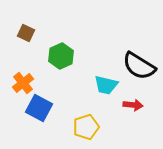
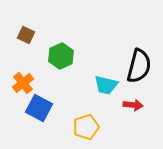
brown square: moved 2 px down
black semicircle: rotated 108 degrees counterclockwise
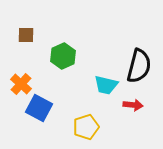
brown square: rotated 24 degrees counterclockwise
green hexagon: moved 2 px right
orange cross: moved 2 px left, 1 px down; rotated 10 degrees counterclockwise
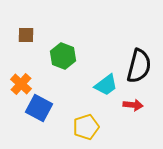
green hexagon: rotated 15 degrees counterclockwise
cyan trapezoid: rotated 50 degrees counterclockwise
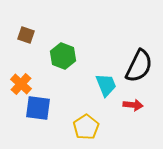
brown square: rotated 18 degrees clockwise
black semicircle: rotated 12 degrees clockwise
cyan trapezoid: rotated 75 degrees counterclockwise
blue square: moved 1 px left; rotated 20 degrees counterclockwise
yellow pentagon: rotated 15 degrees counterclockwise
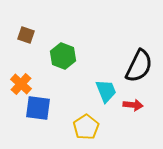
cyan trapezoid: moved 6 px down
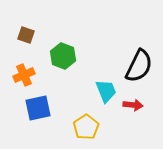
orange cross: moved 3 px right, 9 px up; rotated 25 degrees clockwise
blue square: rotated 20 degrees counterclockwise
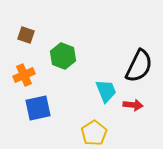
yellow pentagon: moved 8 px right, 6 px down
